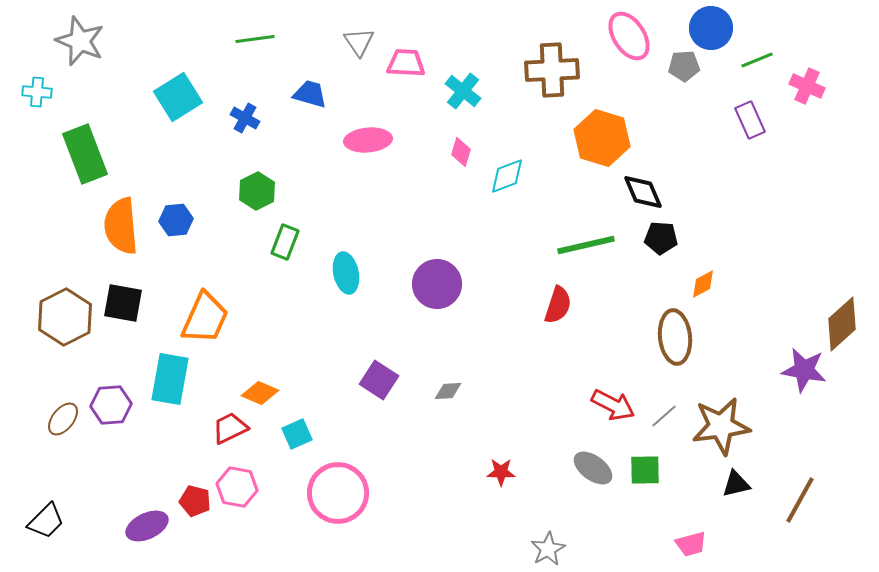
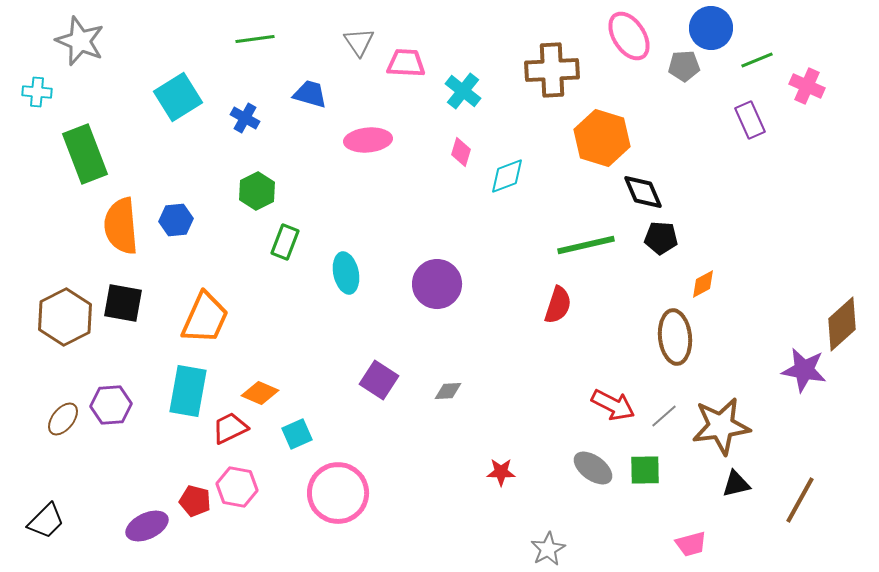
cyan rectangle at (170, 379): moved 18 px right, 12 px down
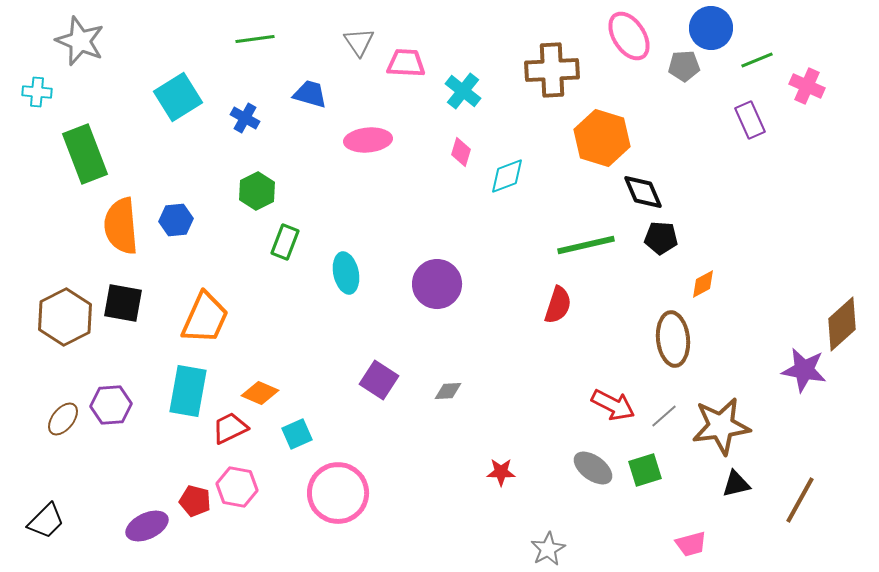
brown ellipse at (675, 337): moved 2 px left, 2 px down
green square at (645, 470): rotated 16 degrees counterclockwise
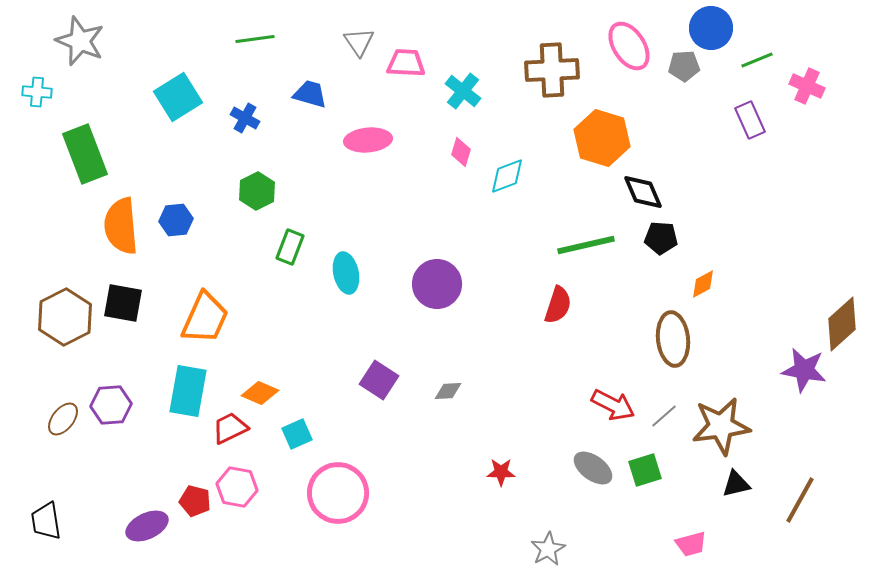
pink ellipse at (629, 36): moved 10 px down
green rectangle at (285, 242): moved 5 px right, 5 px down
black trapezoid at (46, 521): rotated 126 degrees clockwise
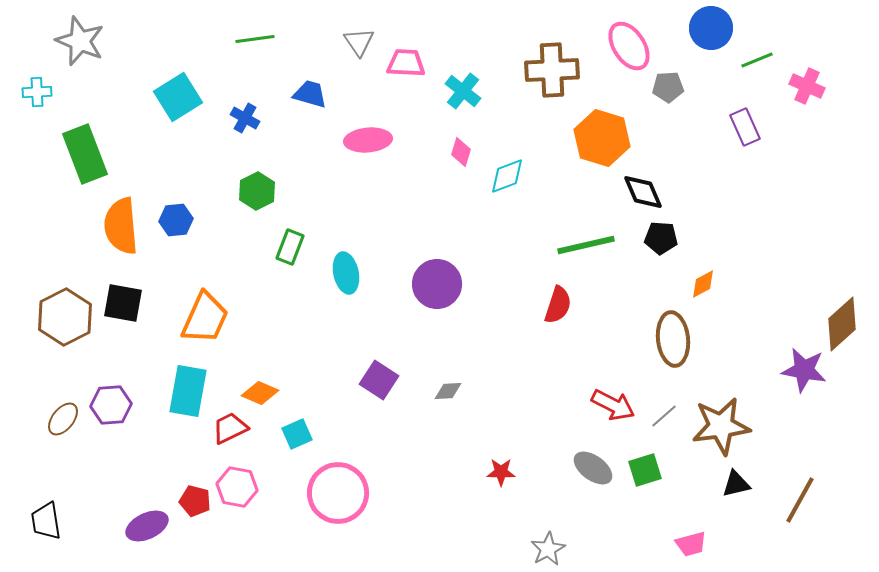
gray pentagon at (684, 66): moved 16 px left, 21 px down
cyan cross at (37, 92): rotated 8 degrees counterclockwise
purple rectangle at (750, 120): moved 5 px left, 7 px down
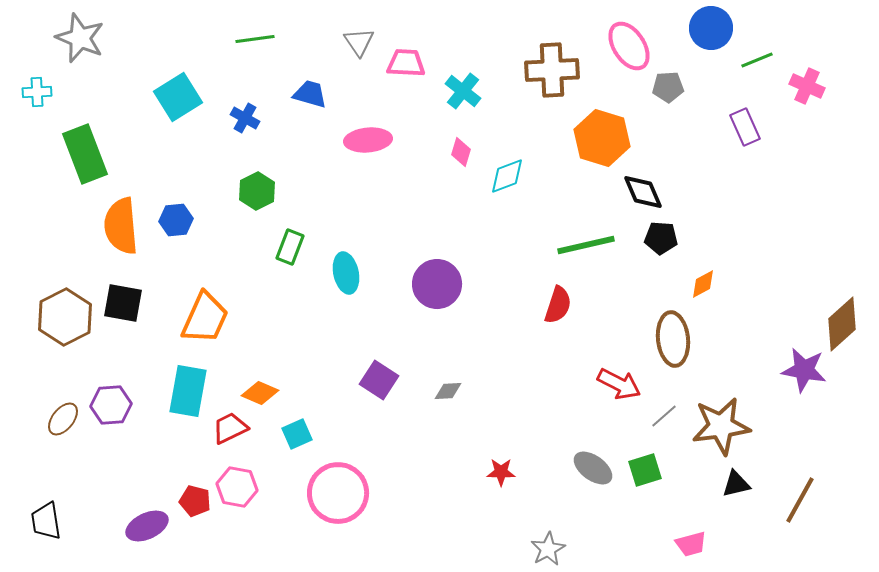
gray star at (80, 41): moved 3 px up
red arrow at (613, 405): moved 6 px right, 21 px up
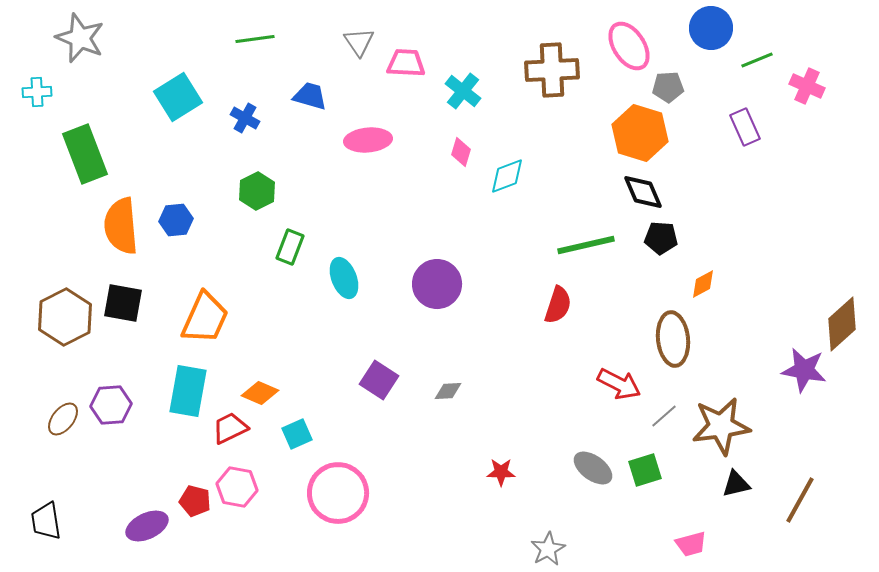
blue trapezoid at (310, 94): moved 2 px down
orange hexagon at (602, 138): moved 38 px right, 5 px up
cyan ellipse at (346, 273): moved 2 px left, 5 px down; rotated 9 degrees counterclockwise
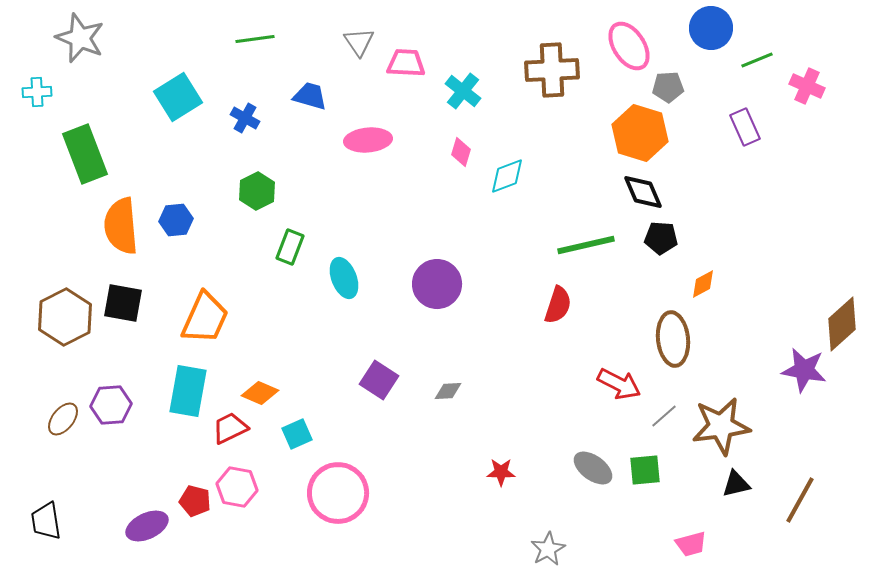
green square at (645, 470): rotated 12 degrees clockwise
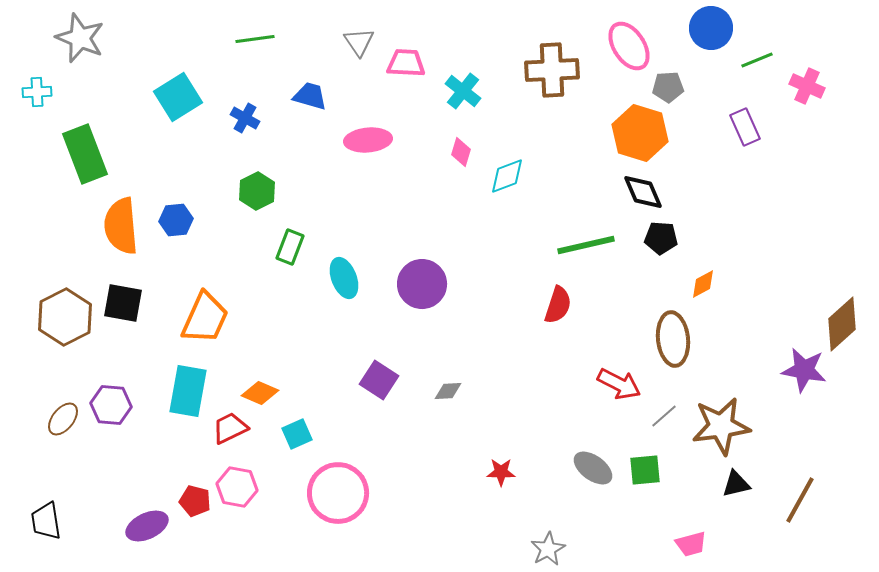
purple circle at (437, 284): moved 15 px left
purple hexagon at (111, 405): rotated 9 degrees clockwise
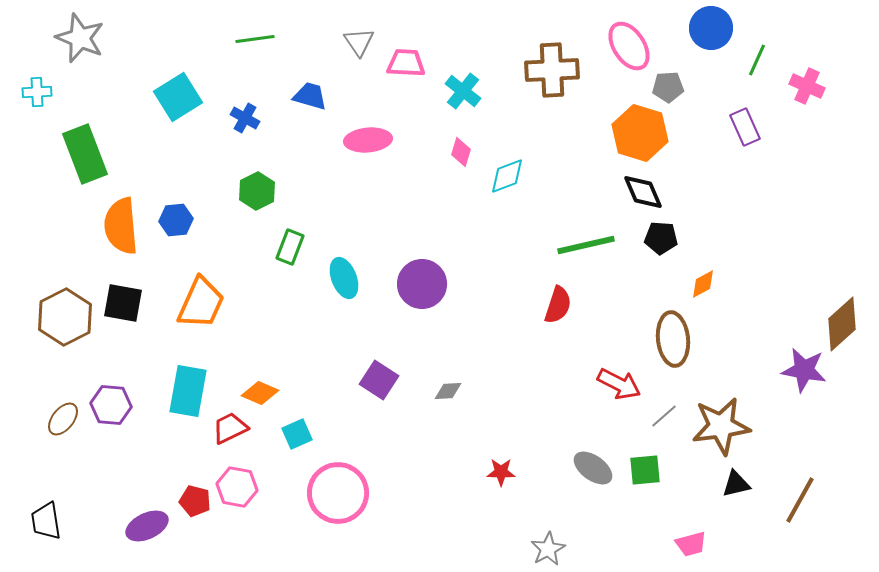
green line at (757, 60): rotated 44 degrees counterclockwise
orange trapezoid at (205, 318): moved 4 px left, 15 px up
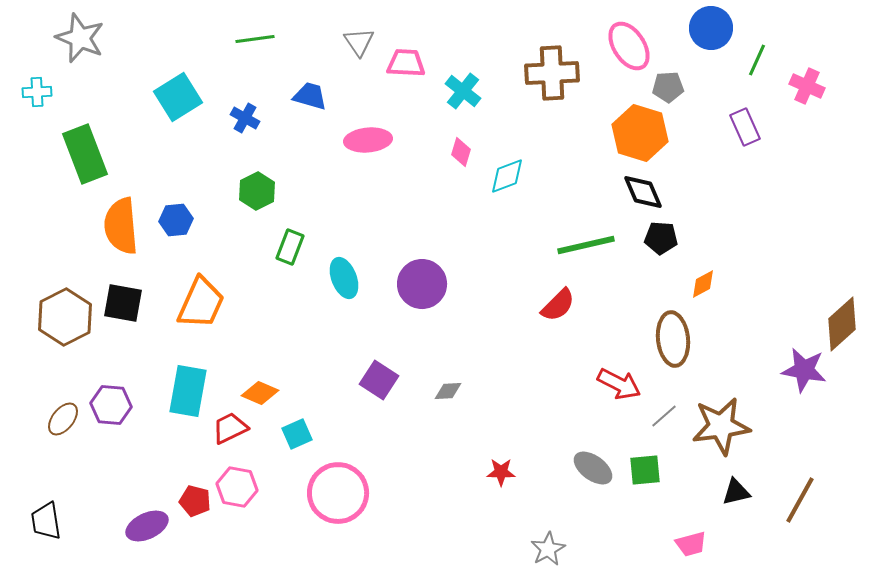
brown cross at (552, 70): moved 3 px down
red semicircle at (558, 305): rotated 27 degrees clockwise
black triangle at (736, 484): moved 8 px down
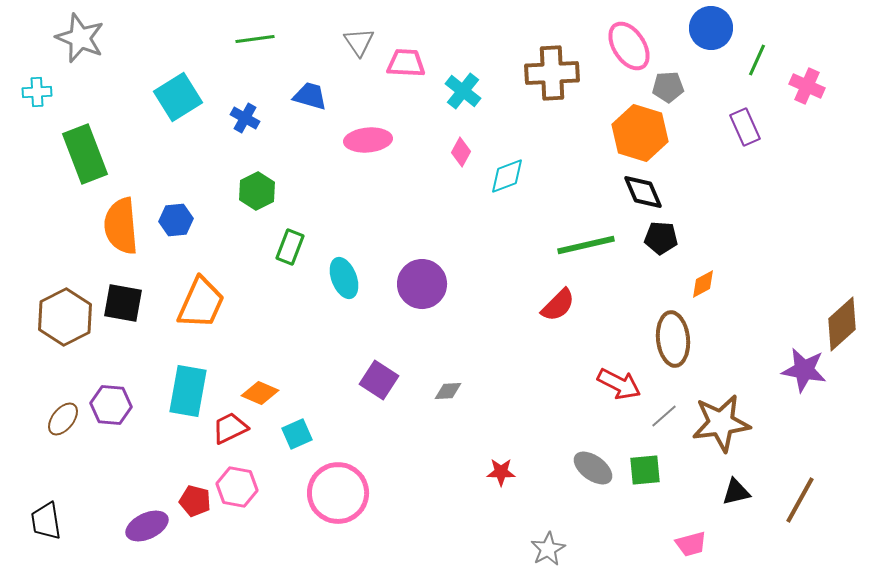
pink diamond at (461, 152): rotated 12 degrees clockwise
brown star at (721, 426): moved 3 px up
